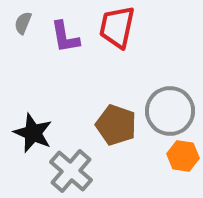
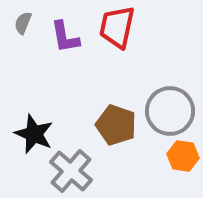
black star: moved 1 px right, 1 px down
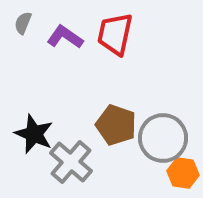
red trapezoid: moved 2 px left, 7 px down
purple L-shape: rotated 135 degrees clockwise
gray circle: moved 7 px left, 27 px down
orange hexagon: moved 17 px down
gray cross: moved 9 px up
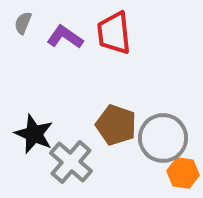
red trapezoid: moved 1 px left, 1 px up; rotated 18 degrees counterclockwise
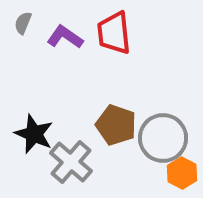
orange hexagon: moved 1 px left; rotated 20 degrees clockwise
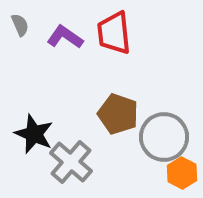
gray semicircle: moved 3 px left, 2 px down; rotated 135 degrees clockwise
brown pentagon: moved 2 px right, 11 px up
gray circle: moved 1 px right, 1 px up
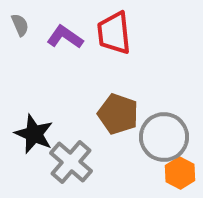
orange hexagon: moved 2 px left
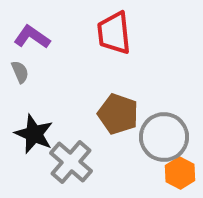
gray semicircle: moved 47 px down
purple L-shape: moved 33 px left
